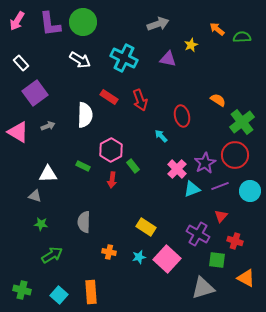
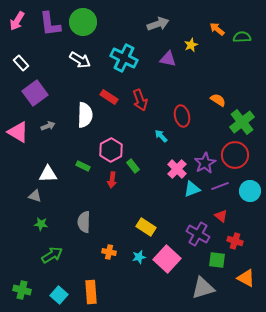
red triangle at (221, 216): rotated 32 degrees counterclockwise
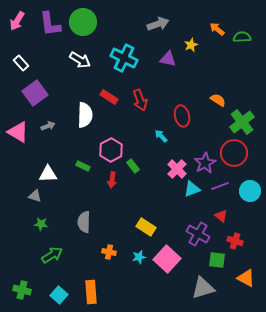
red circle at (235, 155): moved 1 px left, 2 px up
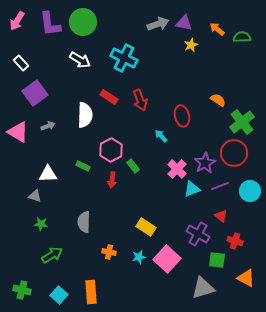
purple triangle at (168, 59): moved 16 px right, 36 px up
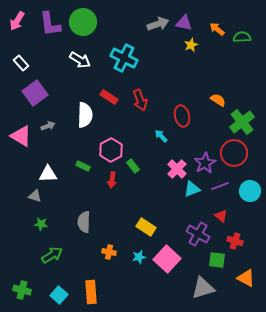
pink triangle at (18, 132): moved 3 px right, 4 px down
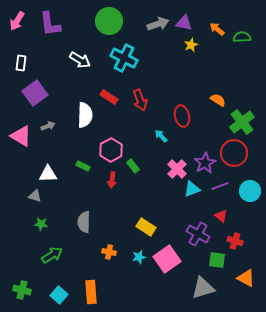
green circle at (83, 22): moved 26 px right, 1 px up
white rectangle at (21, 63): rotated 49 degrees clockwise
pink square at (167, 259): rotated 12 degrees clockwise
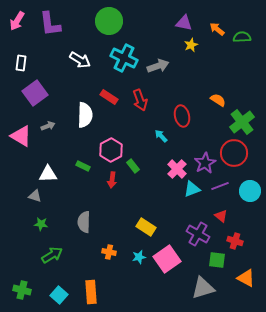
gray arrow at (158, 24): moved 42 px down
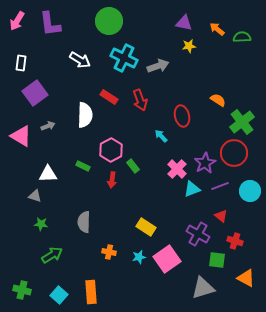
yellow star at (191, 45): moved 2 px left, 1 px down; rotated 16 degrees clockwise
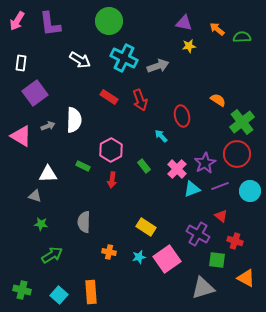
white semicircle at (85, 115): moved 11 px left, 5 px down
red circle at (234, 153): moved 3 px right, 1 px down
green rectangle at (133, 166): moved 11 px right
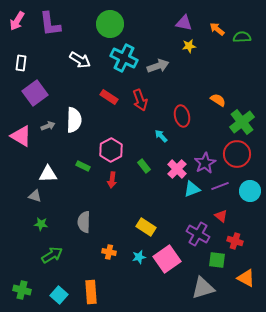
green circle at (109, 21): moved 1 px right, 3 px down
